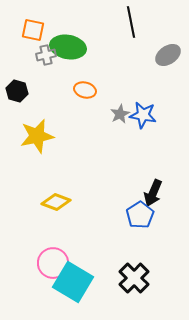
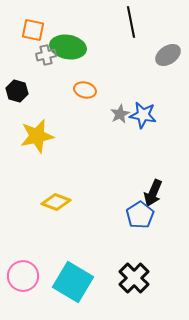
pink circle: moved 30 px left, 13 px down
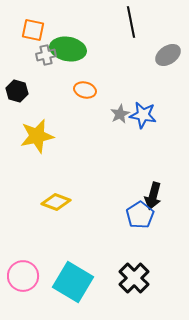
green ellipse: moved 2 px down
black arrow: moved 3 px down; rotated 8 degrees counterclockwise
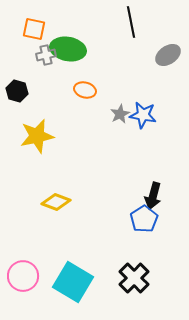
orange square: moved 1 px right, 1 px up
blue pentagon: moved 4 px right, 4 px down
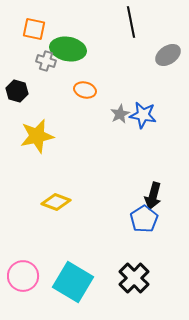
gray cross: moved 6 px down; rotated 30 degrees clockwise
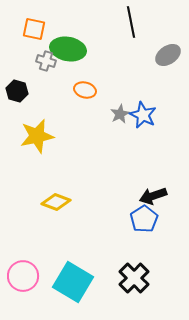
blue star: rotated 16 degrees clockwise
black arrow: rotated 56 degrees clockwise
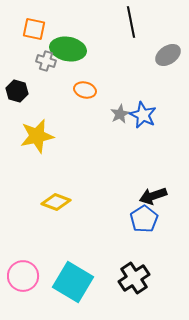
black cross: rotated 12 degrees clockwise
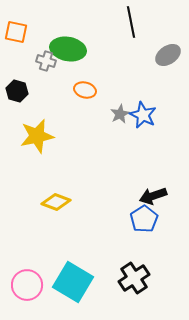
orange square: moved 18 px left, 3 px down
pink circle: moved 4 px right, 9 px down
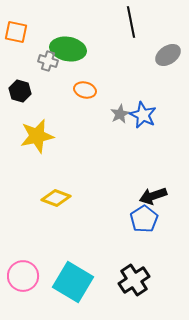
gray cross: moved 2 px right
black hexagon: moved 3 px right
yellow diamond: moved 4 px up
black cross: moved 2 px down
pink circle: moved 4 px left, 9 px up
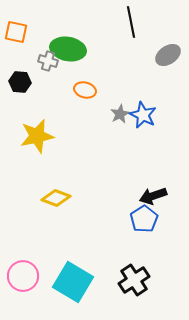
black hexagon: moved 9 px up; rotated 10 degrees counterclockwise
